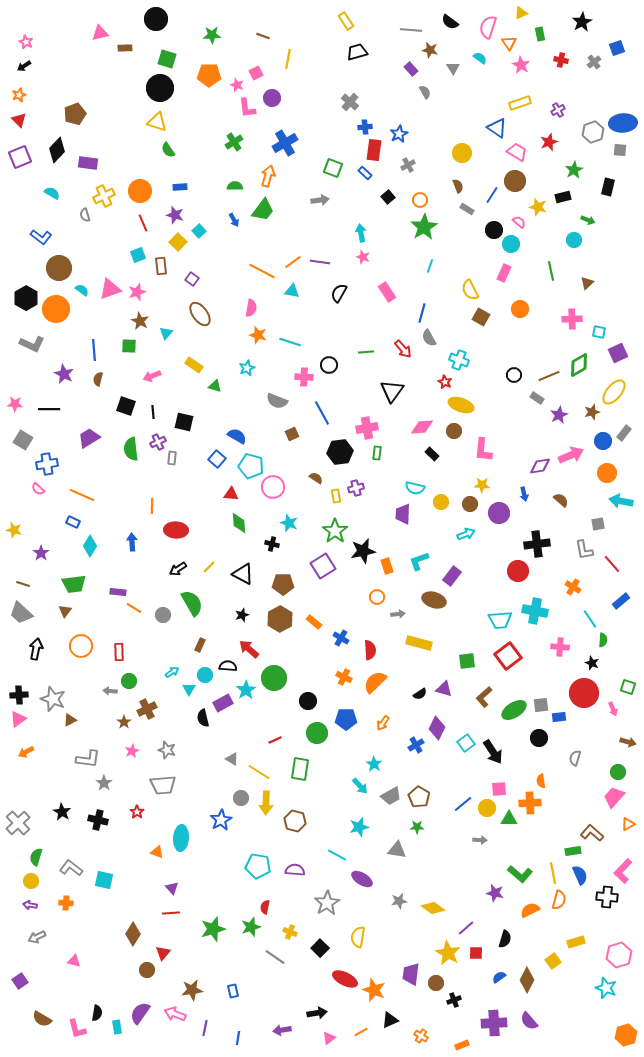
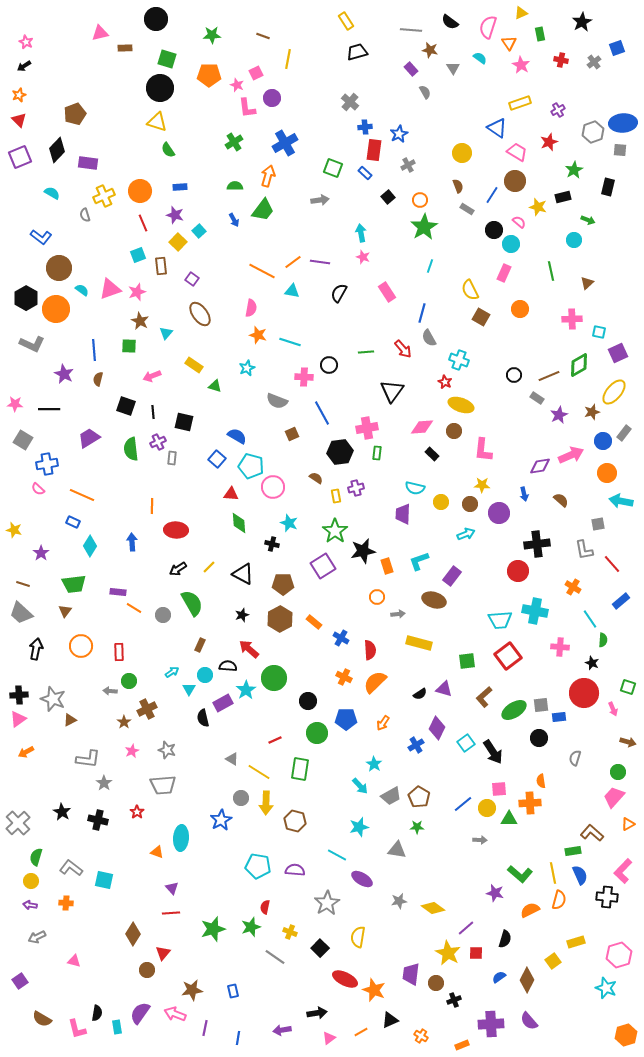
purple cross at (494, 1023): moved 3 px left, 1 px down
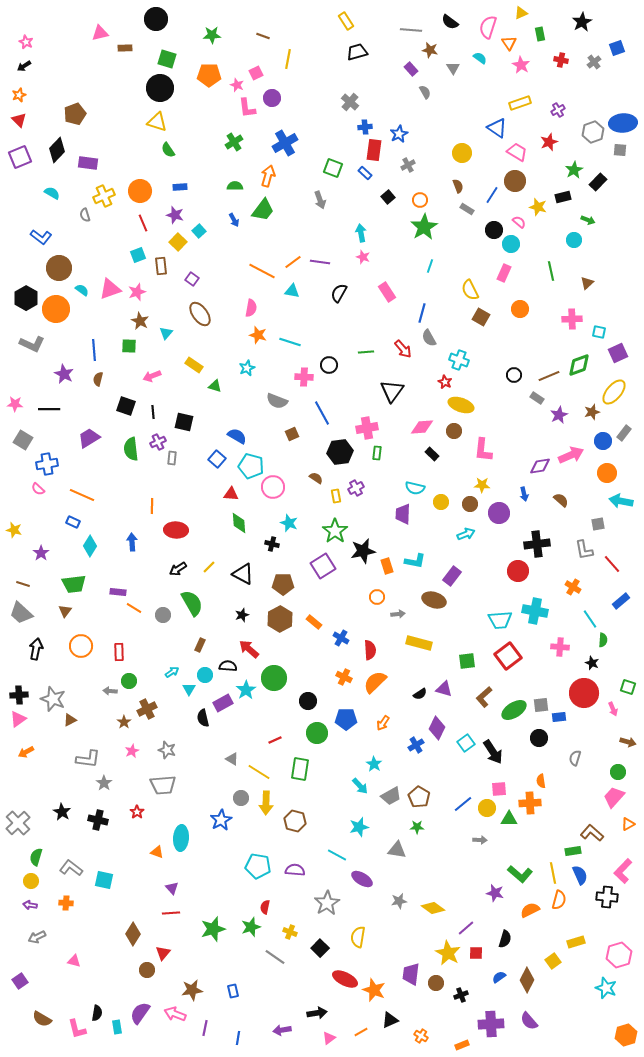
black rectangle at (608, 187): moved 10 px left, 5 px up; rotated 30 degrees clockwise
gray arrow at (320, 200): rotated 78 degrees clockwise
green diamond at (579, 365): rotated 10 degrees clockwise
purple cross at (356, 488): rotated 14 degrees counterclockwise
cyan L-shape at (419, 561): moved 4 px left; rotated 150 degrees counterclockwise
black cross at (454, 1000): moved 7 px right, 5 px up
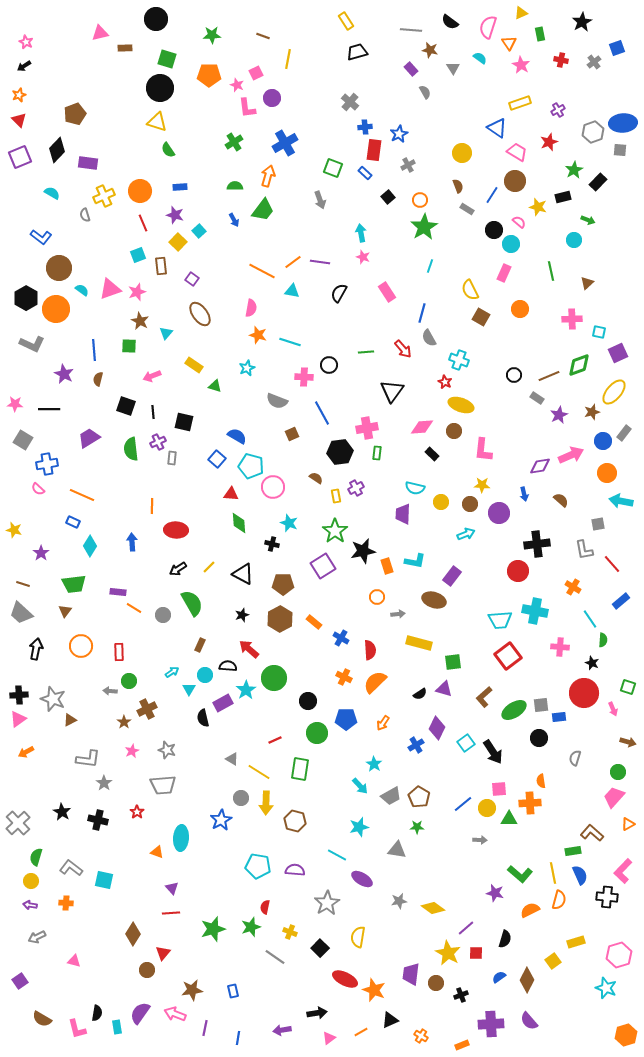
green square at (467, 661): moved 14 px left, 1 px down
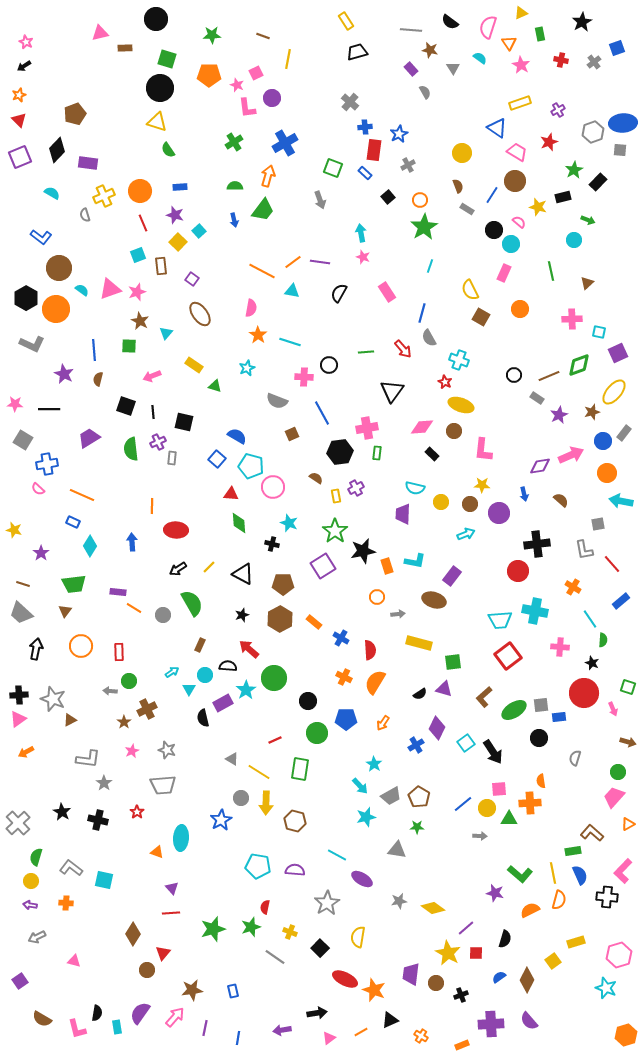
blue arrow at (234, 220): rotated 16 degrees clockwise
orange star at (258, 335): rotated 18 degrees clockwise
orange semicircle at (375, 682): rotated 15 degrees counterclockwise
cyan star at (359, 827): moved 7 px right, 10 px up
gray arrow at (480, 840): moved 4 px up
pink arrow at (175, 1014): moved 3 px down; rotated 110 degrees clockwise
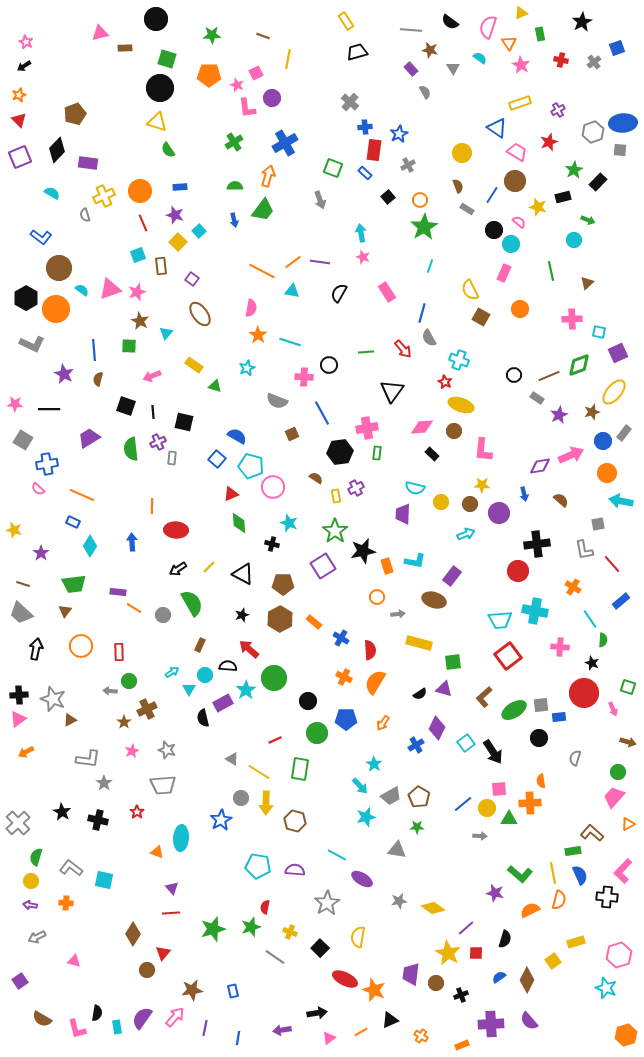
red triangle at (231, 494): rotated 28 degrees counterclockwise
purple semicircle at (140, 1013): moved 2 px right, 5 px down
